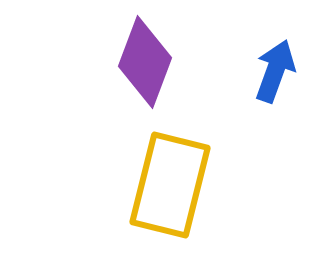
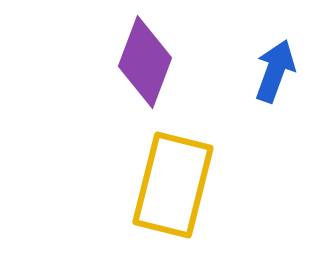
yellow rectangle: moved 3 px right
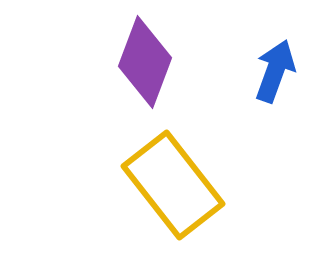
yellow rectangle: rotated 52 degrees counterclockwise
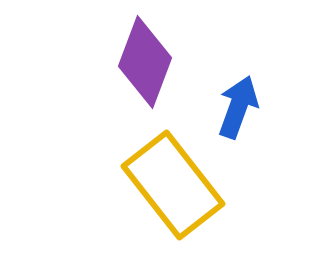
blue arrow: moved 37 px left, 36 px down
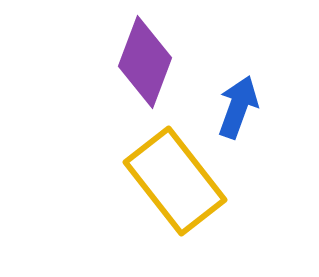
yellow rectangle: moved 2 px right, 4 px up
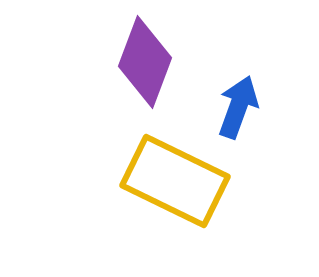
yellow rectangle: rotated 26 degrees counterclockwise
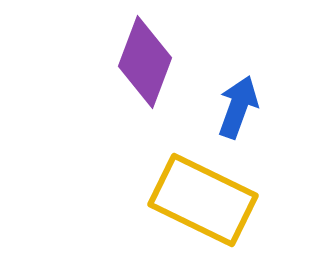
yellow rectangle: moved 28 px right, 19 px down
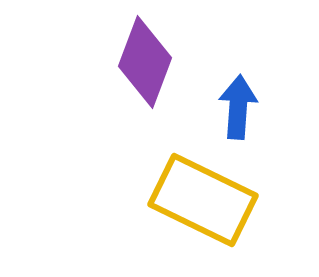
blue arrow: rotated 16 degrees counterclockwise
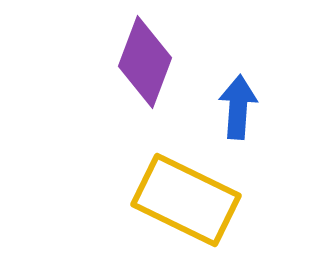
yellow rectangle: moved 17 px left
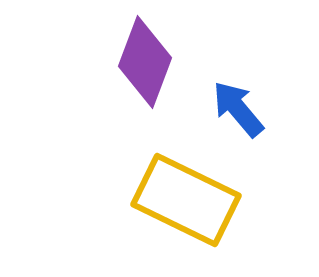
blue arrow: moved 2 px down; rotated 44 degrees counterclockwise
